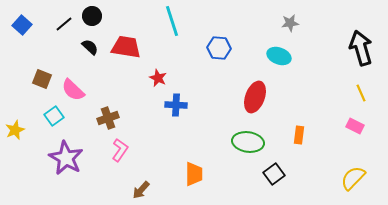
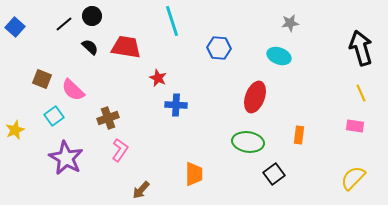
blue square: moved 7 px left, 2 px down
pink rectangle: rotated 18 degrees counterclockwise
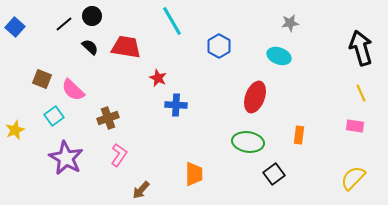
cyan line: rotated 12 degrees counterclockwise
blue hexagon: moved 2 px up; rotated 25 degrees clockwise
pink L-shape: moved 1 px left, 5 px down
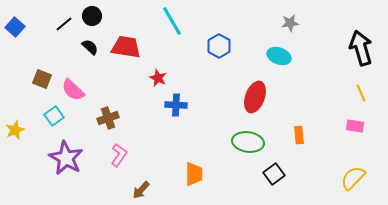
orange rectangle: rotated 12 degrees counterclockwise
